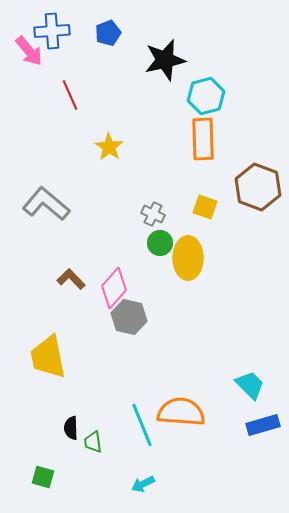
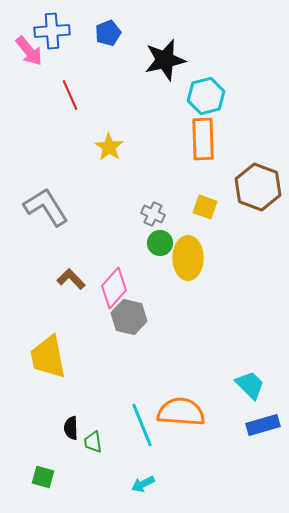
gray L-shape: moved 3 px down; rotated 18 degrees clockwise
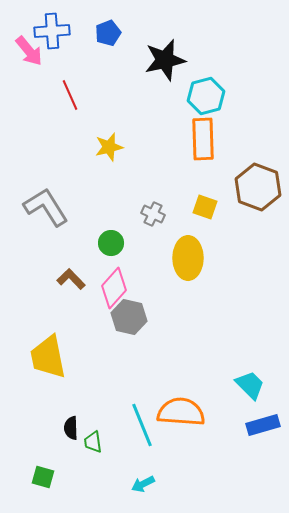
yellow star: rotated 24 degrees clockwise
green circle: moved 49 px left
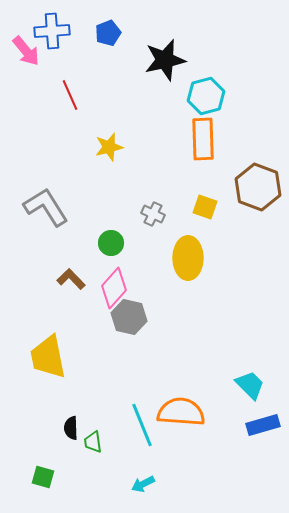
pink arrow: moved 3 px left
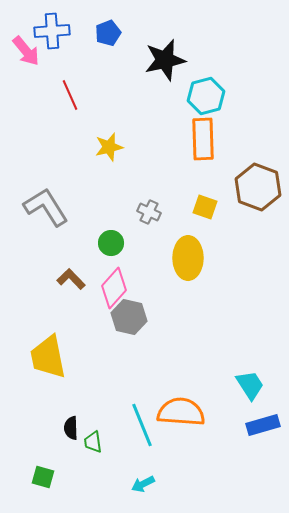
gray cross: moved 4 px left, 2 px up
cyan trapezoid: rotated 12 degrees clockwise
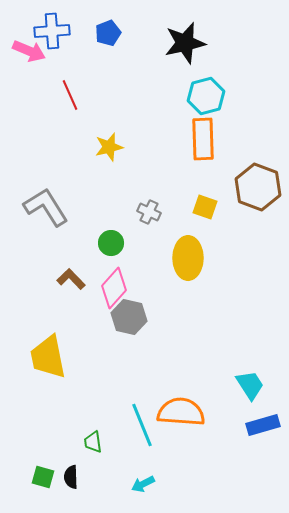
pink arrow: moved 3 px right; rotated 28 degrees counterclockwise
black star: moved 20 px right, 17 px up
black semicircle: moved 49 px down
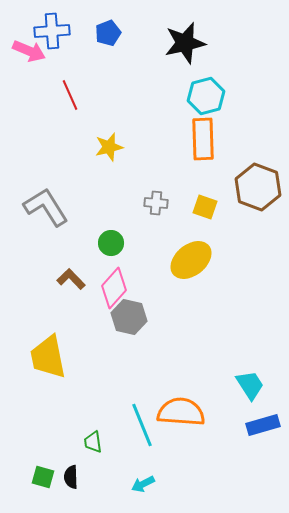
gray cross: moved 7 px right, 9 px up; rotated 20 degrees counterclockwise
yellow ellipse: moved 3 px right, 2 px down; rotated 51 degrees clockwise
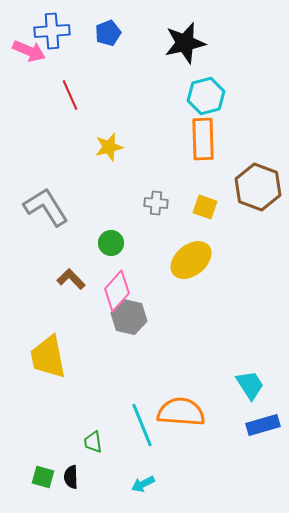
pink diamond: moved 3 px right, 3 px down
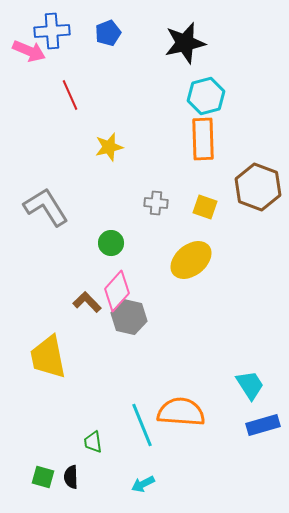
brown L-shape: moved 16 px right, 23 px down
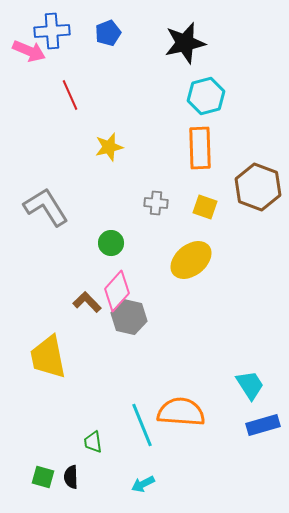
orange rectangle: moved 3 px left, 9 px down
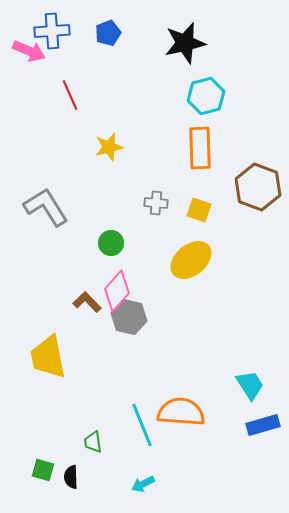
yellow square: moved 6 px left, 3 px down
green square: moved 7 px up
